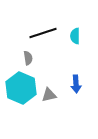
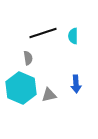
cyan semicircle: moved 2 px left
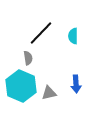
black line: moved 2 px left; rotated 28 degrees counterclockwise
cyan hexagon: moved 2 px up
gray triangle: moved 2 px up
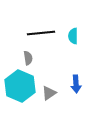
black line: rotated 40 degrees clockwise
cyan hexagon: moved 1 px left
gray triangle: rotated 21 degrees counterclockwise
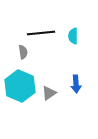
gray semicircle: moved 5 px left, 6 px up
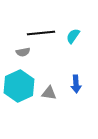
cyan semicircle: rotated 35 degrees clockwise
gray semicircle: rotated 88 degrees clockwise
cyan hexagon: moved 1 px left; rotated 12 degrees clockwise
gray triangle: rotated 42 degrees clockwise
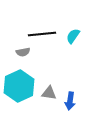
black line: moved 1 px right, 1 px down
blue arrow: moved 6 px left, 17 px down; rotated 12 degrees clockwise
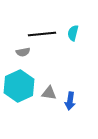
cyan semicircle: moved 3 px up; rotated 21 degrees counterclockwise
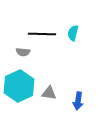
black line: rotated 8 degrees clockwise
gray semicircle: rotated 16 degrees clockwise
blue arrow: moved 8 px right
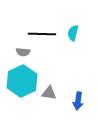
cyan hexagon: moved 3 px right, 5 px up
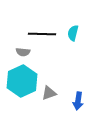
gray triangle: rotated 28 degrees counterclockwise
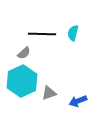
gray semicircle: moved 1 px right, 1 px down; rotated 48 degrees counterclockwise
blue arrow: rotated 60 degrees clockwise
